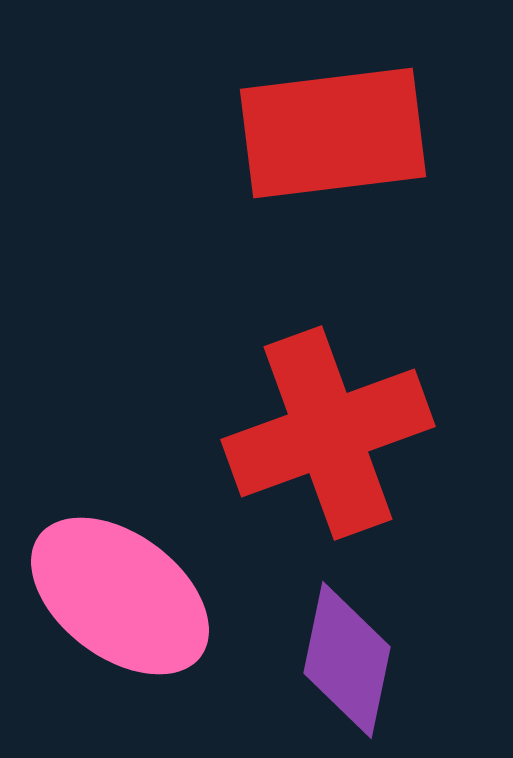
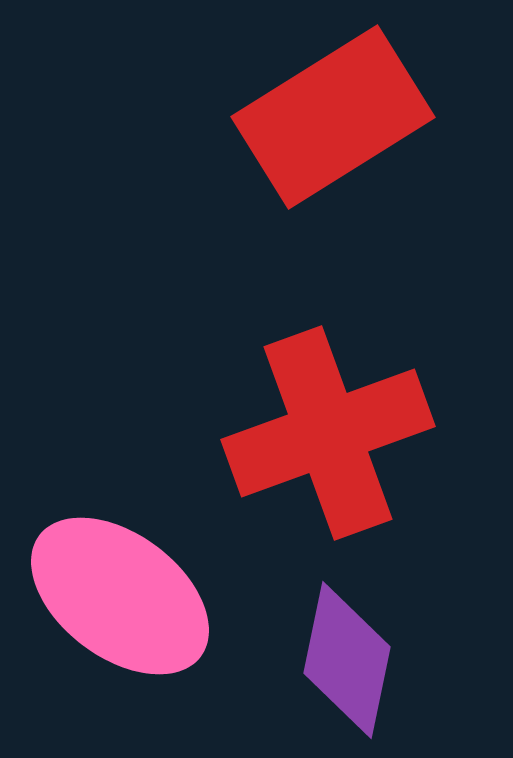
red rectangle: moved 16 px up; rotated 25 degrees counterclockwise
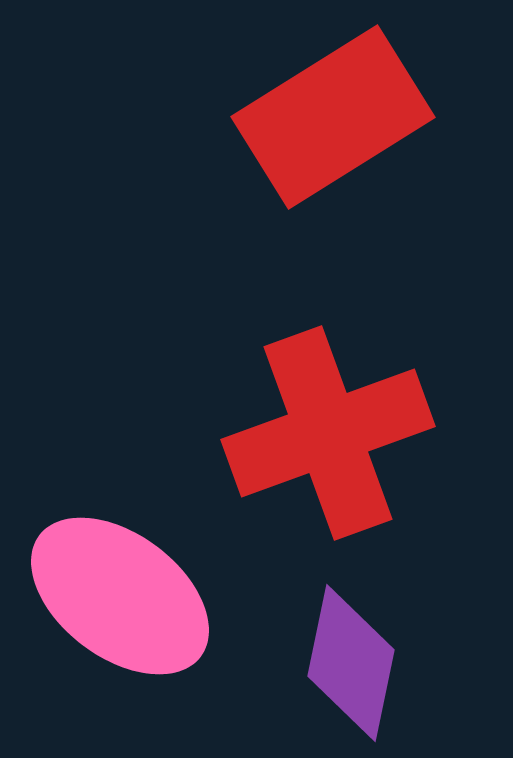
purple diamond: moved 4 px right, 3 px down
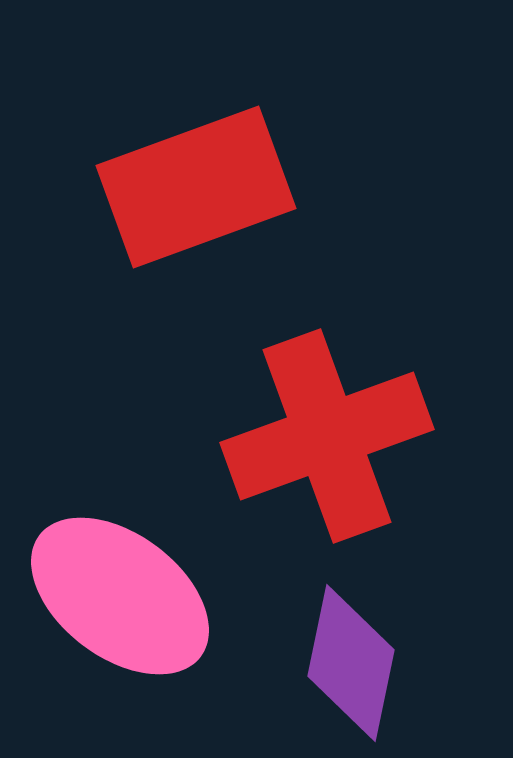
red rectangle: moved 137 px left, 70 px down; rotated 12 degrees clockwise
red cross: moved 1 px left, 3 px down
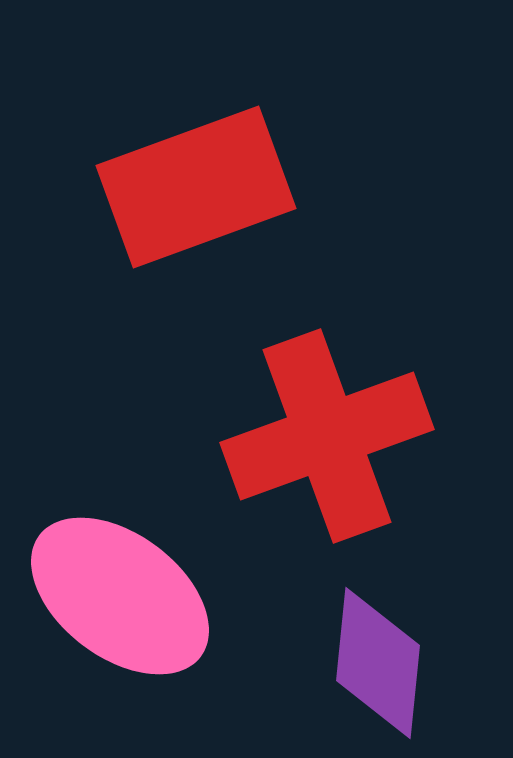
purple diamond: moved 27 px right; rotated 6 degrees counterclockwise
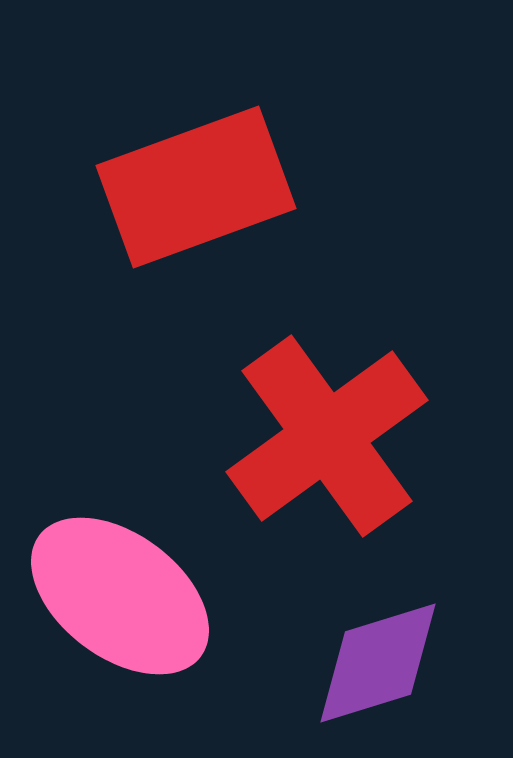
red cross: rotated 16 degrees counterclockwise
purple diamond: rotated 67 degrees clockwise
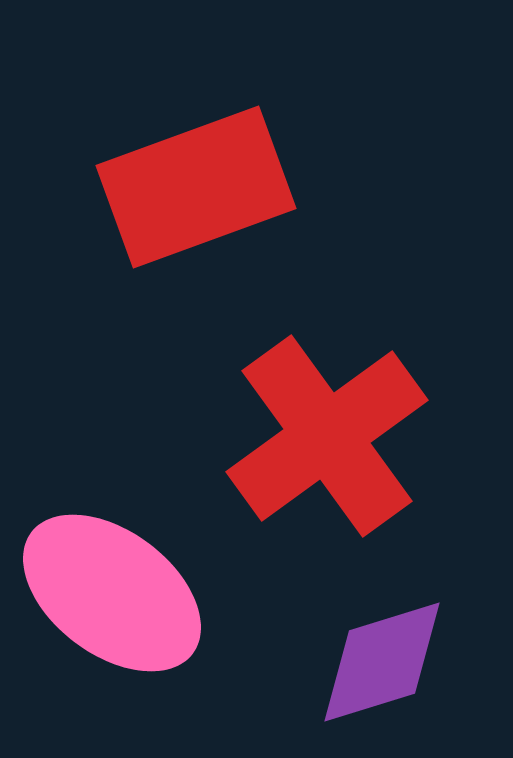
pink ellipse: moved 8 px left, 3 px up
purple diamond: moved 4 px right, 1 px up
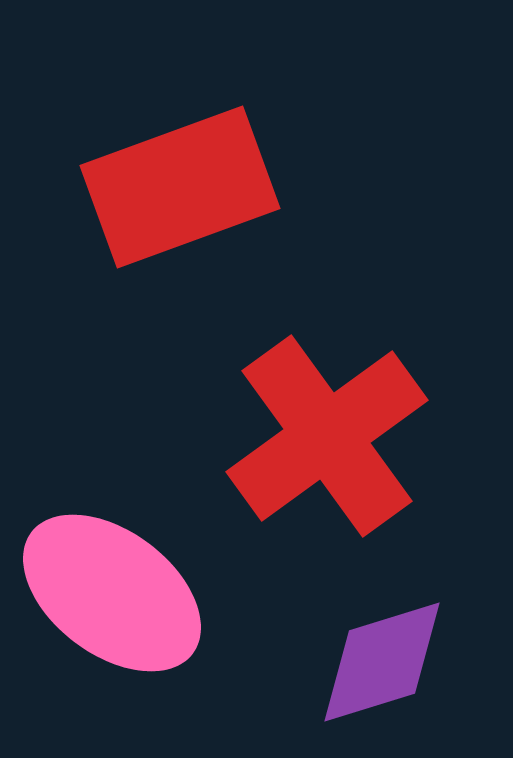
red rectangle: moved 16 px left
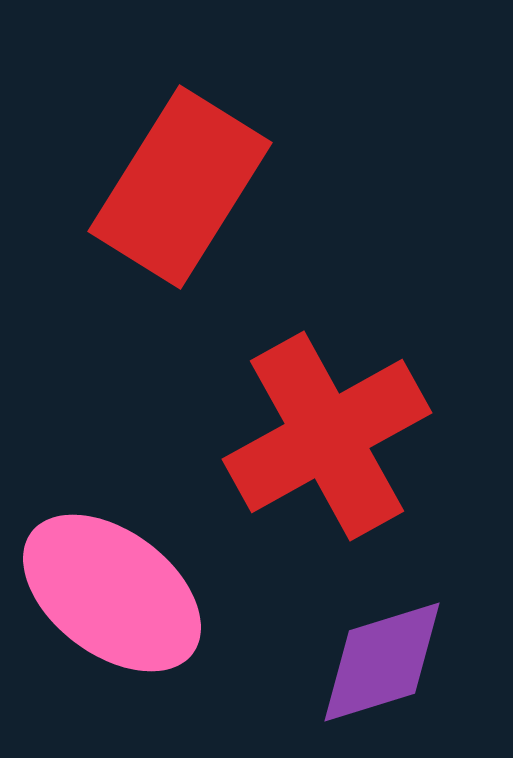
red rectangle: rotated 38 degrees counterclockwise
red cross: rotated 7 degrees clockwise
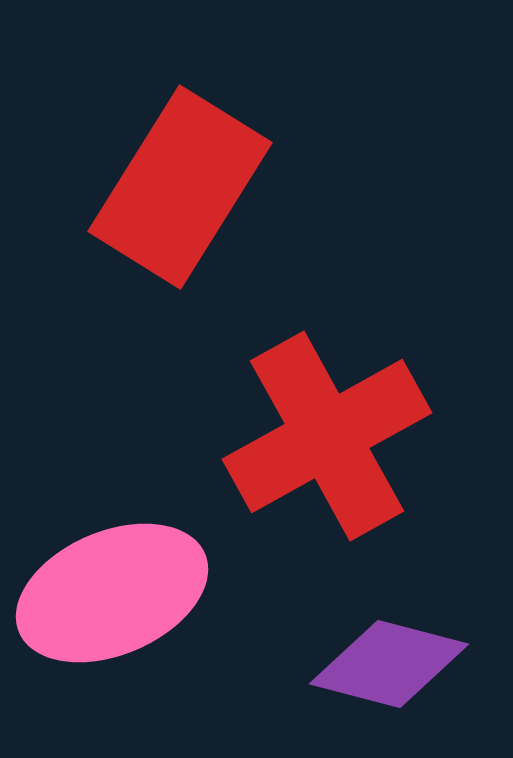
pink ellipse: rotated 60 degrees counterclockwise
purple diamond: moved 7 px right, 2 px down; rotated 32 degrees clockwise
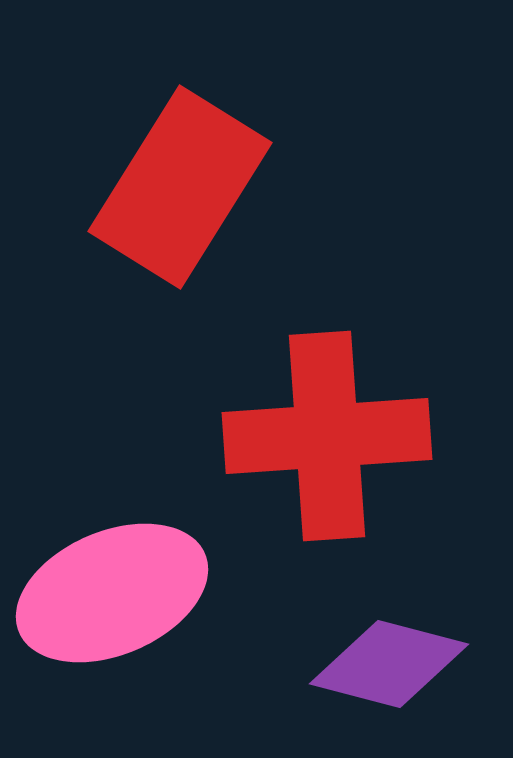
red cross: rotated 25 degrees clockwise
